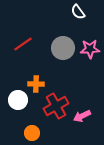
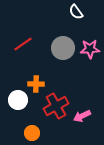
white semicircle: moved 2 px left
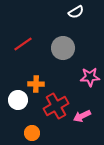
white semicircle: rotated 84 degrees counterclockwise
pink star: moved 28 px down
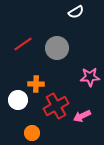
gray circle: moved 6 px left
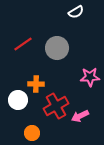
pink arrow: moved 2 px left
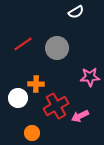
white circle: moved 2 px up
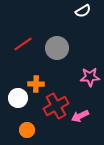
white semicircle: moved 7 px right, 1 px up
orange circle: moved 5 px left, 3 px up
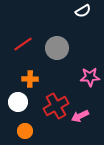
orange cross: moved 6 px left, 5 px up
white circle: moved 4 px down
orange circle: moved 2 px left, 1 px down
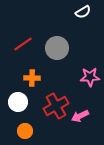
white semicircle: moved 1 px down
orange cross: moved 2 px right, 1 px up
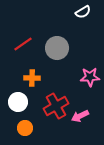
orange circle: moved 3 px up
